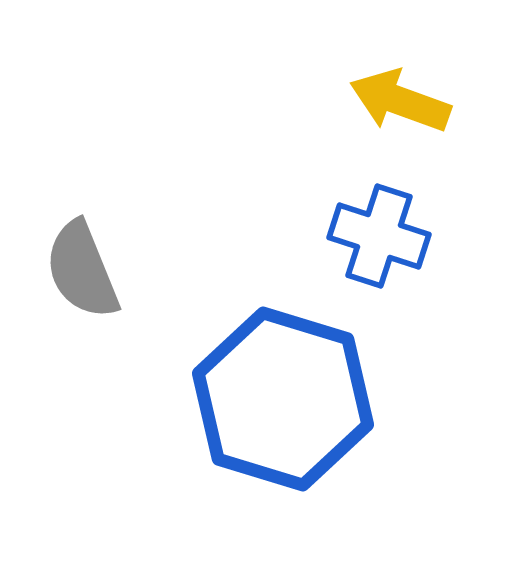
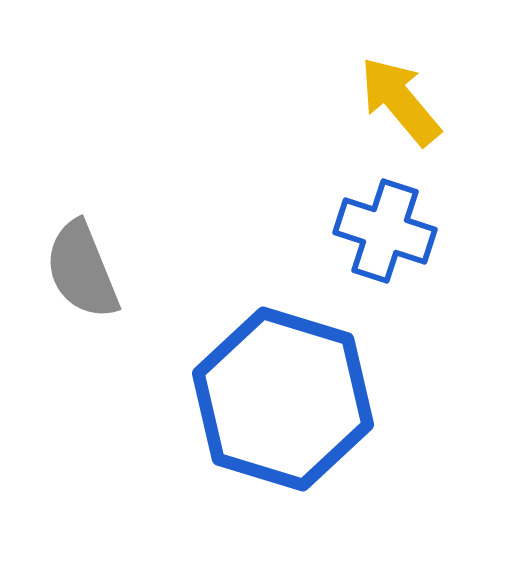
yellow arrow: rotated 30 degrees clockwise
blue cross: moved 6 px right, 5 px up
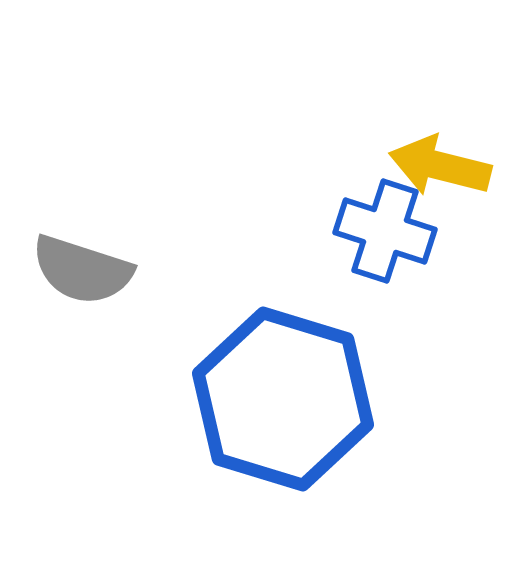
yellow arrow: moved 40 px right, 65 px down; rotated 36 degrees counterclockwise
gray semicircle: rotated 50 degrees counterclockwise
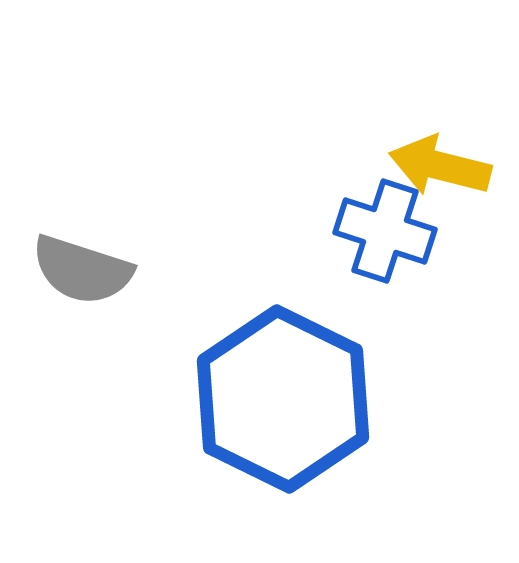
blue hexagon: rotated 9 degrees clockwise
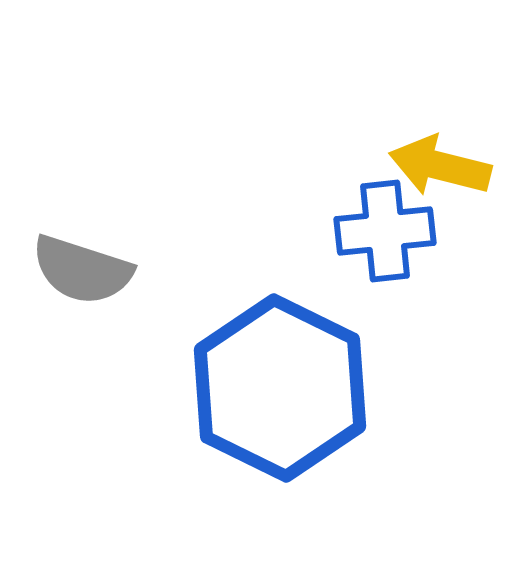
blue cross: rotated 24 degrees counterclockwise
blue hexagon: moved 3 px left, 11 px up
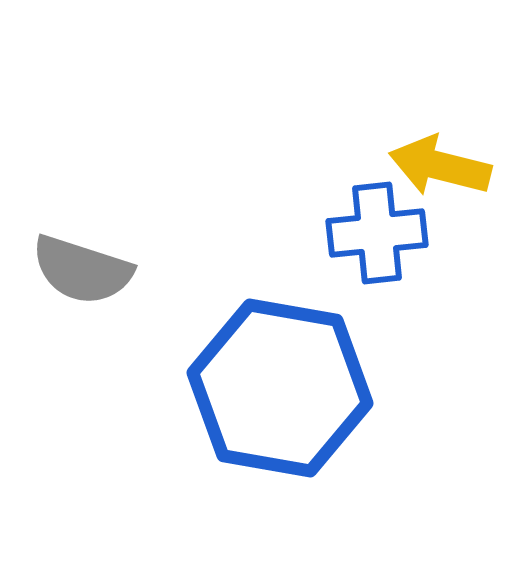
blue cross: moved 8 px left, 2 px down
blue hexagon: rotated 16 degrees counterclockwise
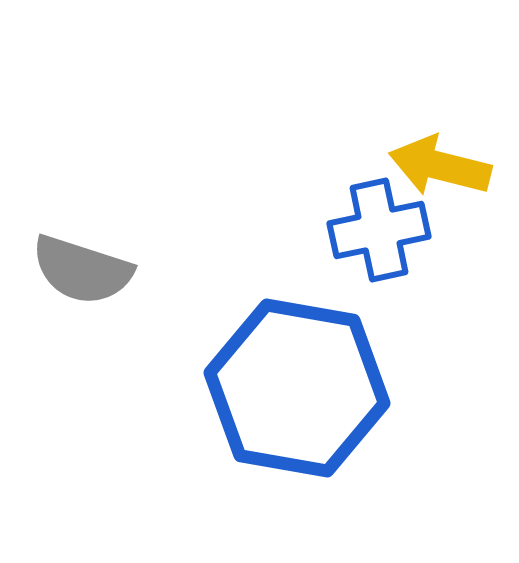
blue cross: moved 2 px right, 3 px up; rotated 6 degrees counterclockwise
blue hexagon: moved 17 px right
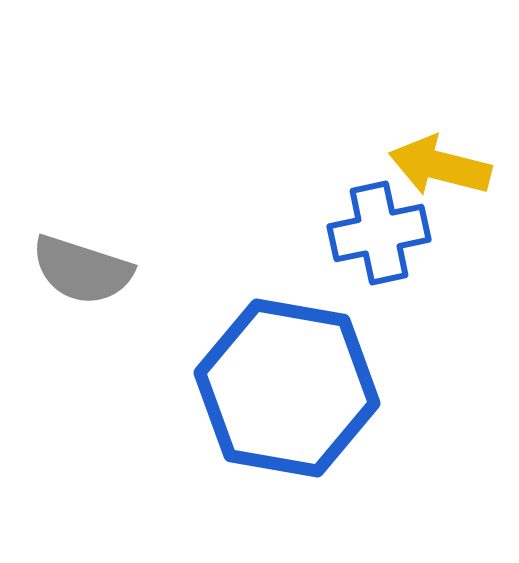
blue cross: moved 3 px down
blue hexagon: moved 10 px left
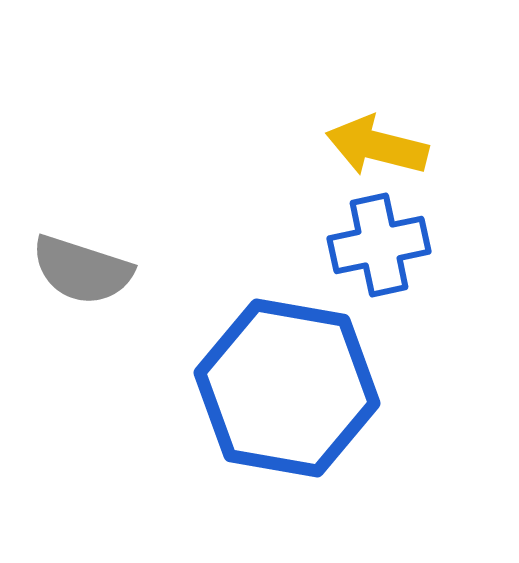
yellow arrow: moved 63 px left, 20 px up
blue cross: moved 12 px down
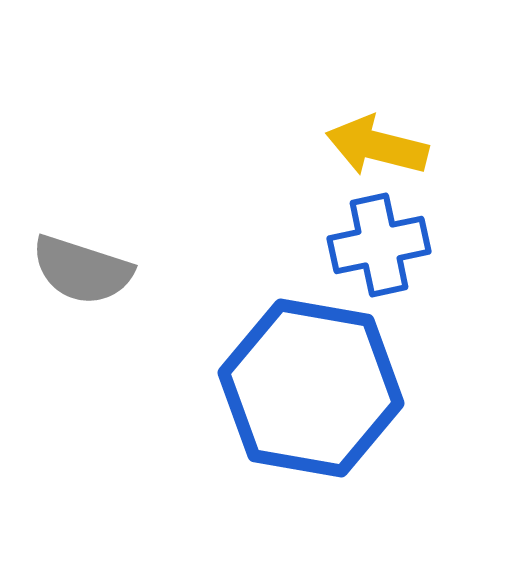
blue hexagon: moved 24 px right
